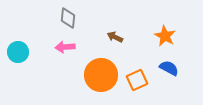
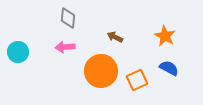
orange circle: moved 4 px up
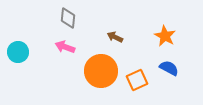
pink arrow: rotated 24 degrees clockwise
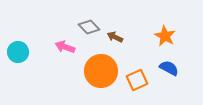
gray diamond: moved 21 px right, 9 px down; rotated 50 degrees counterclockwise
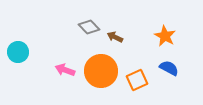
pink arrow: moved 23 px down
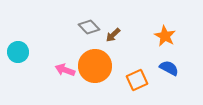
brown arrow: moved 2 px left, 2 px up; rotated 70 degrees counterclockwise
orange circle: moved 6 px left, 5 px up
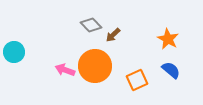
gray diamond: moved 2 px right, 2 px up
orange star: moved 3 px right, 3 px down
cyan circle: moved 4 px left
blue semicircle: moved 2 px right, 2 px down; rotated 12 degrees clockwise
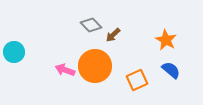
orange star: moved 2 px left, 1 px down
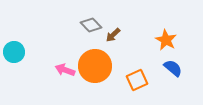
blue semicircle: moved 2 px right, 2 px up
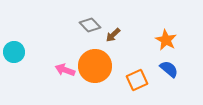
gray diamond: moved 1 px left
blue semicircle: moved 4 px left, 1 px down
